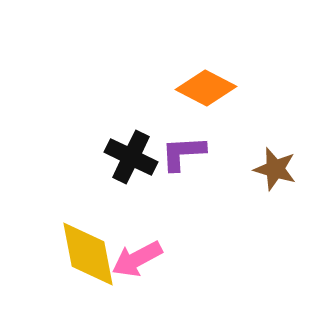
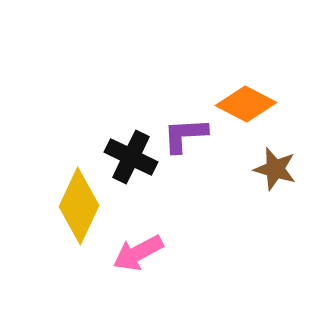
orange diamond: moved 40 px right, 16 px down
purple L-shape: moved 2 px right, 18 px up
yellow diamond: moved 9 px left, 48 px up; rotated 36 degrees clockwise
pink arrow: moved 1 px right, 6 px up
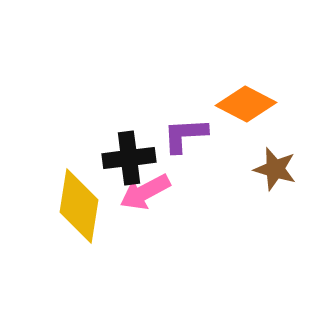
black cross: moved 2 px left, 1 px down; rotated 33 degrees counterclockwise
yellow diamond: rotated 16 degrees counterclockwise
pink arrow: moved 7 px right, 61 px up
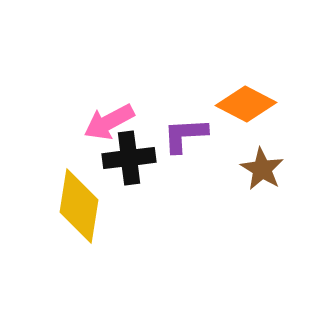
brown star: moved 13 px left; rotated 15 degrees clockwise
pink arrow: moved 36 px left, 70 px up
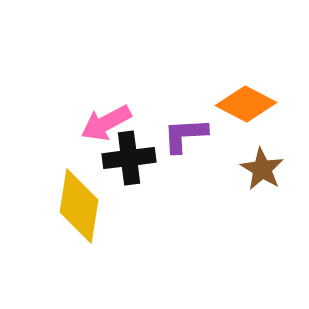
pink arrow: moved 3 px left, 1 px down
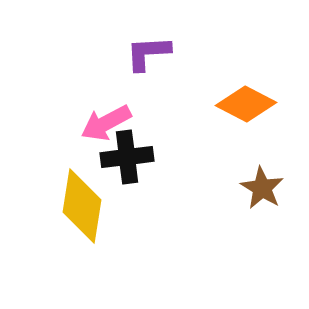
purple L-shape: moved 37 px left, 82 px up
black cross: moved 2 px left, 1 px up
brown star: moved 19 px down
yellow diamond: moved 3 px right
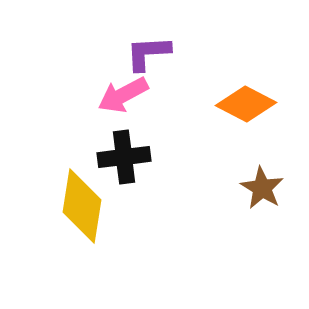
pink arrow: moved 17 px right, 28 px up
black cross: moved 3 px left
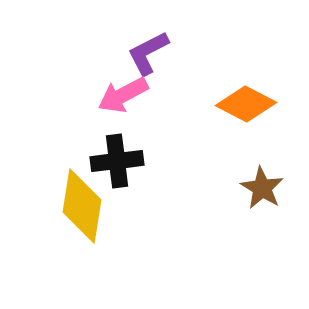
purple L-shape: rotated 24 degrees counterclockwise
black cross: moved 7 px left, 4 px down
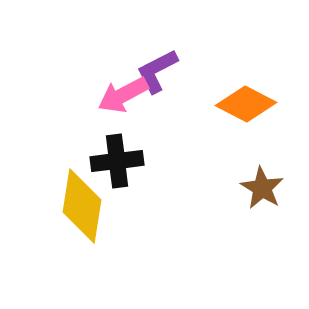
purple L-shape: moved 9 px right, 18 px down
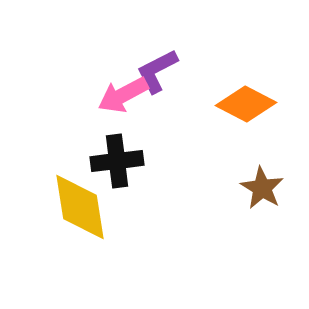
yellow diamond: moved 2 px left, 1 px down; rotated 18 degrees counterclockwise
